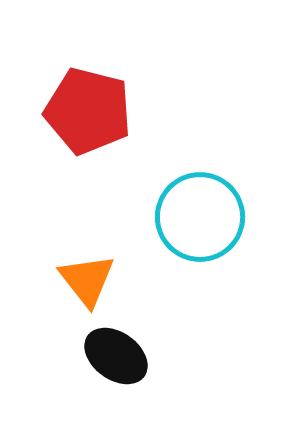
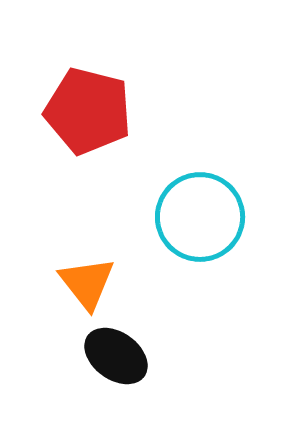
orange triangle: moved 3 px down
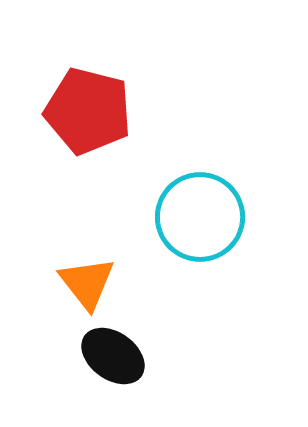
black ellipse: moved 3 px left
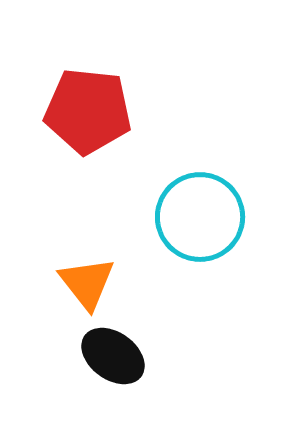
red pentagon: rotated 8 degrees counterclockwise
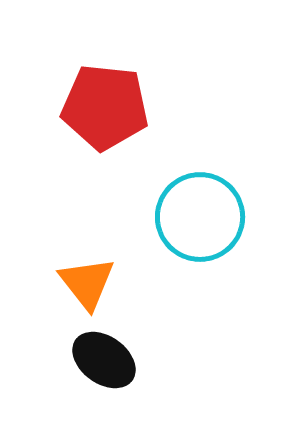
red pentagon: moved 17 px right, 4 px up
black ellipse: moved 9 px left, 4 px down
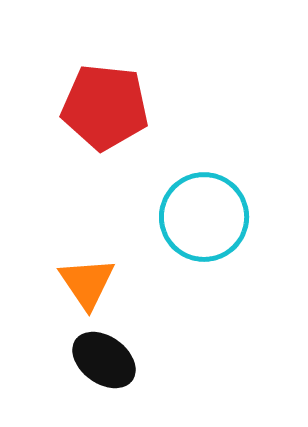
cyan circle: moved 4 px right
orange triangle: rotated 4 degrees clockwise
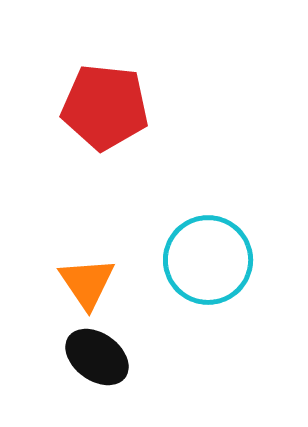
cyan circle: moved 4 px right, 43 px down
black ellipse: moved 7 px left, 3 px up
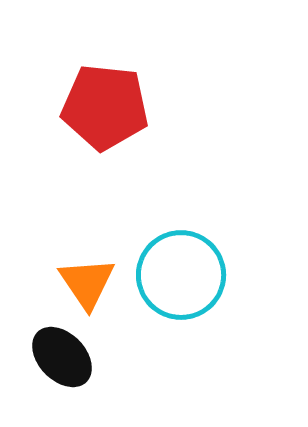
cyan circle: moved 27 px left, 15 px down
black ellipse: moved 35 px left; rotated 10 degrees clockwise
